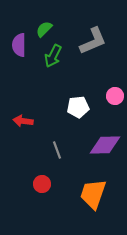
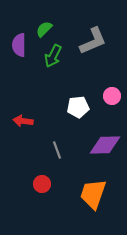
pink circle: moved 3 px left
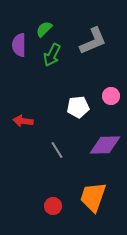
green arrow: moved 1 px left, 1 px up
pink circle: moved 1 px left
gray line: rotated 12 degrees counterclockwise
red circle: moved 11 px right, 22 px down
orange trapezoid: moved 3 px down
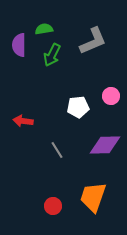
green semicircle: rotated 36 degrees clockwise
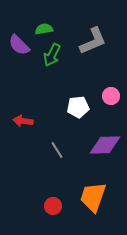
purple semicircle: rotated 45 degrees counterclockwise
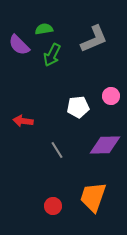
gray L-shape: moved 1 px right, 2 px up
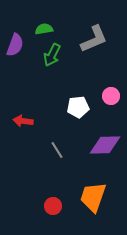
purple semicircle: moved 4 px left; rotated 115 degrees counterclockwise
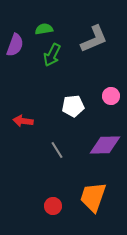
white pentagon: moved 5 px left, 1 px up
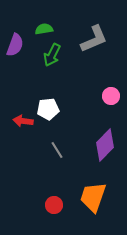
white pentagon: moved 25 px left, 3 px down
purple diamond: rotated 44 degrees counterclockwise
red circle: moved 1 px right, 1 px up
